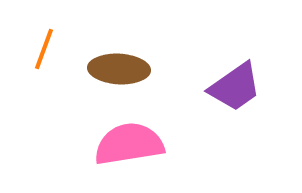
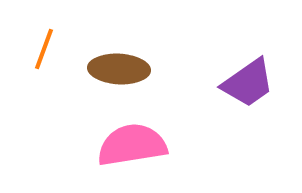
purple trapezoid: moved 13 px right, 4 px up
pink semicircle: moved 3 px right, 1 px down
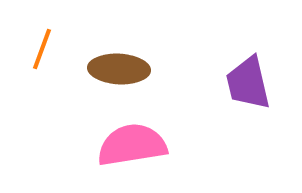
orange line: moved 2 px left
purple trapezoid: rotated 112 degrees clockwise
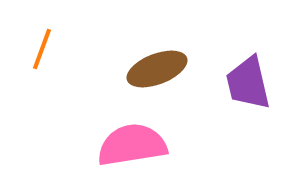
brown ellipse: moved 38 px right; rotated 24 degrees counterclockwise
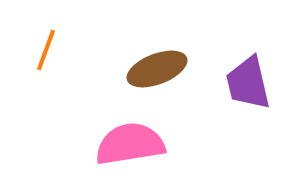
orange line: moved 4 px right, 1 px down
pink semicircle: moved 2 px left, 1 px up
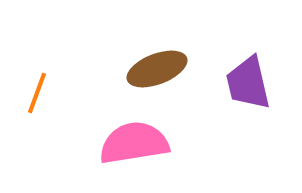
orange line: moved 9 px left, 43 px down
pink semicircle: moved 4 px right, 1 px up
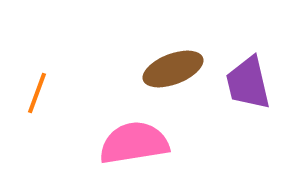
brown ellipse: moved 16 px right
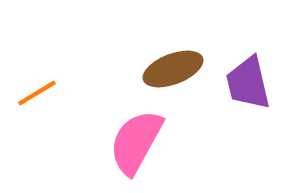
orange line: rotated 39 degrees clockwise
pink semicircle: moved 2 px right, 1 px up; rotated 52 degrees counterclockwise
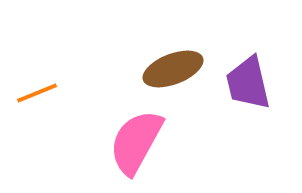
orange line: rotated 9 degrees clockwise
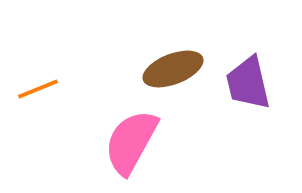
orange line: moved 1 px right, 4 px up
pink semicircle: moved 5 px left
